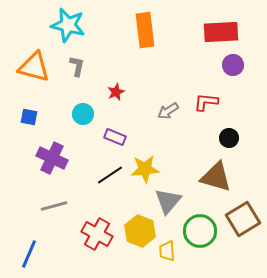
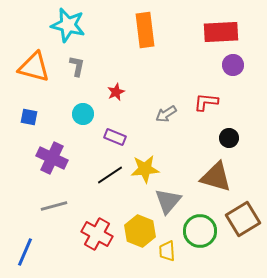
gray arrow: moved 2 px left, 3 px down
blue line: moved 4 px left, 2 px up
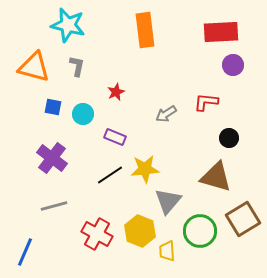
blue square: moved 24 px right, 10 px up
purple cross: rotated 12 degrees clockwise
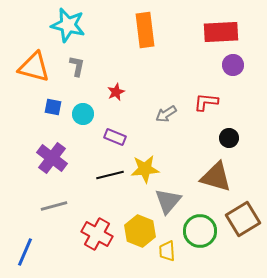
black line: rotated 20 degrees clockwise
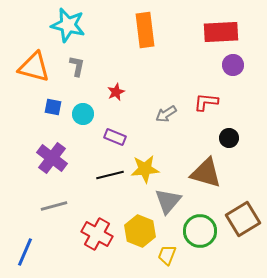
brown triangle: moved 10 px left, 4 px up
yellow trapezoid: moved 4 px down; rotated 25 degrees clockwise
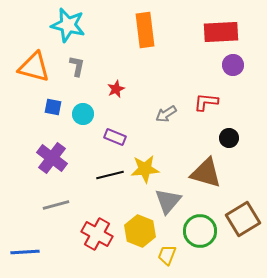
red star: moved 3 px up
gray line: moved 2 px right, 1 px up
blue line: rotated 64 degrees clockwise
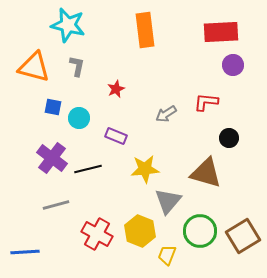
cyan circle: moved 4 px left, 4 px down
purple rectangle: moved 1 px right, 1 px up
black line: moved 22 px left, 6 px up
brown square: moved 17 px down
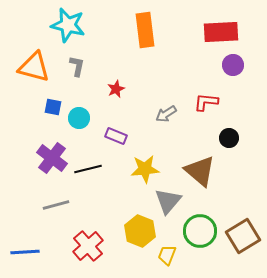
brown triangle: moved 6 px left, 2 px up; rotated 24 degrees clockwise
red cross: moved 9 px left, 12 px down; rotated 20 degrees clockwise
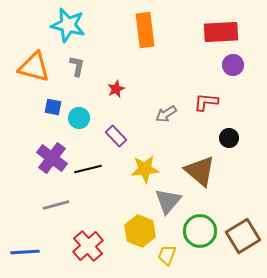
purple rectangle: rotated 25 degrees clockwise
